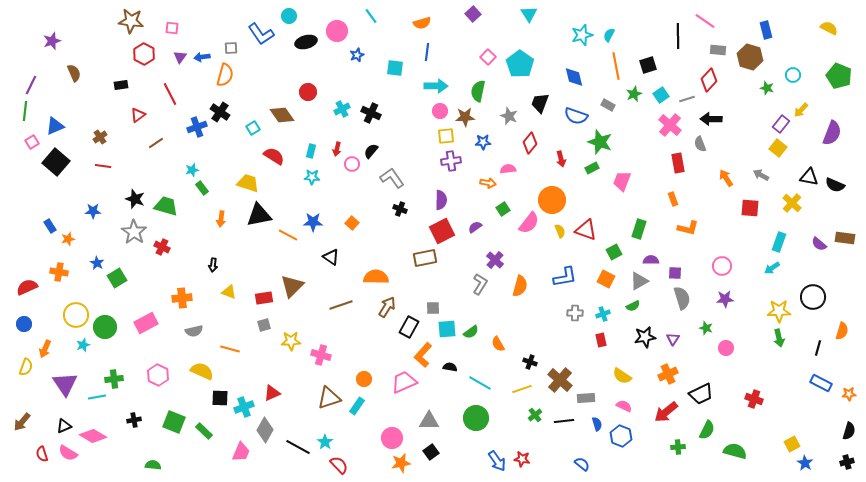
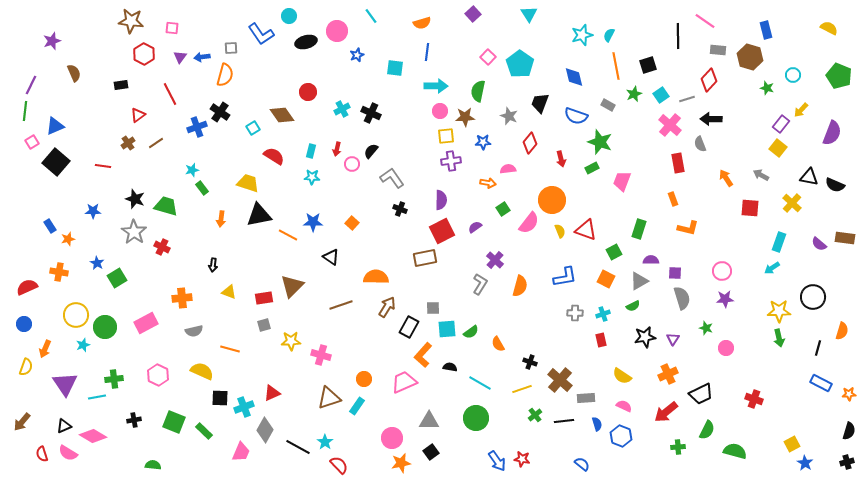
brown cross at (100, 137): moved 28 px right, 6 px down
pink circle at (722, 266): moved 5 px down
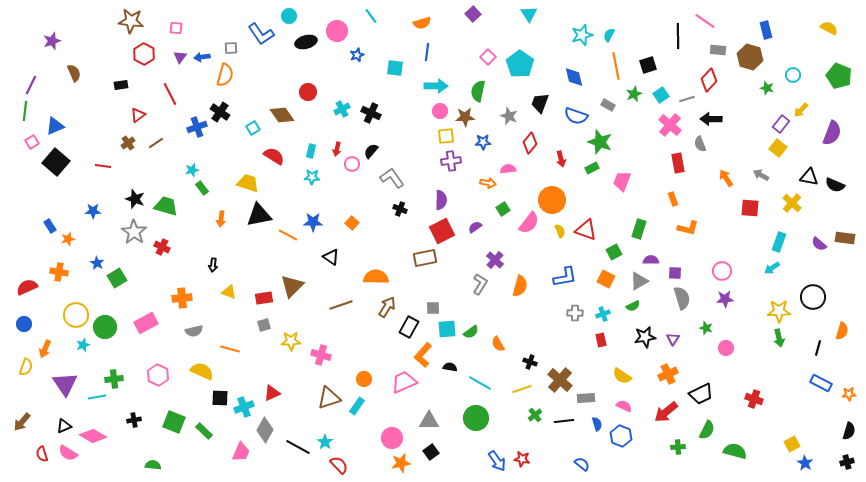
pink square at (172, 28): moved 4 px right
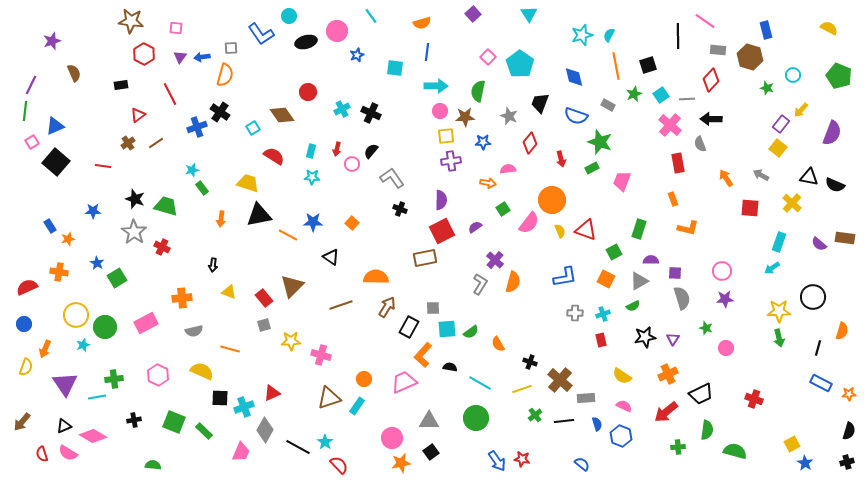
red diamond at (709, 80): moved 2 px right
gray line at (687, 99): rotated 14 degrees clockwise
orange semicircle at (520, 286): moved 7 px left, 4 px up
red rectangle at (264, 298): rotated 60 degrees clockwise
green semicircle at (707, 430): rotated 18 degrees counterclockwise
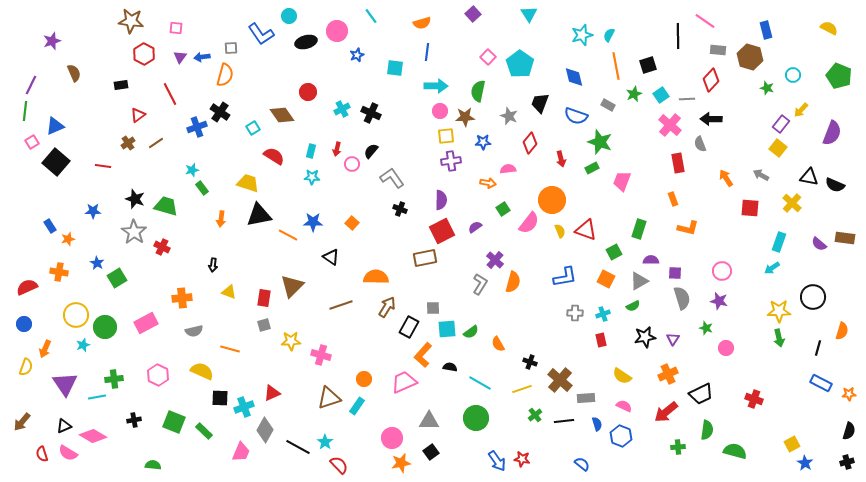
red rectangle at (264, 298): rotated 48 degrees clockwise
purple star at (725, 299): moved 6 px left, 2 px down; rotated 18 degrees clockwise
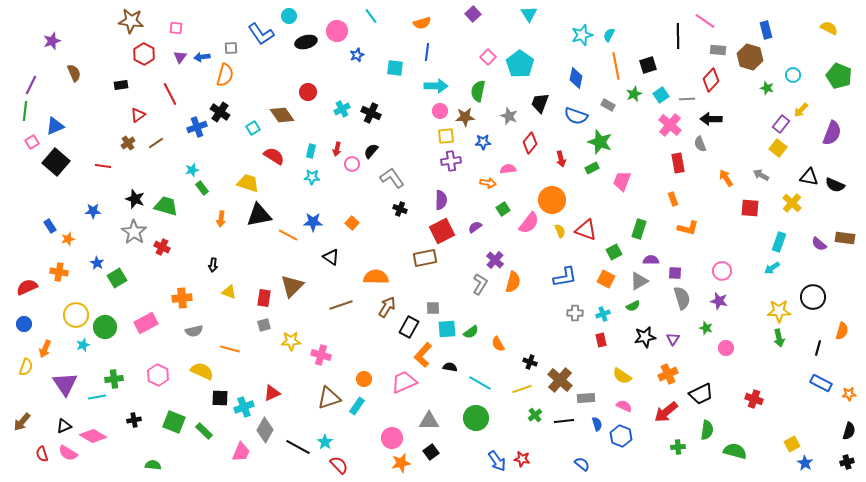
blue diamond at (574, 77): moved 2 px right, 1 px down; rotated 25 degrees clockwise
